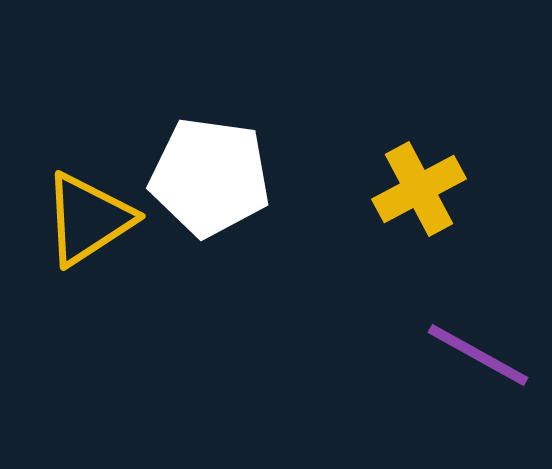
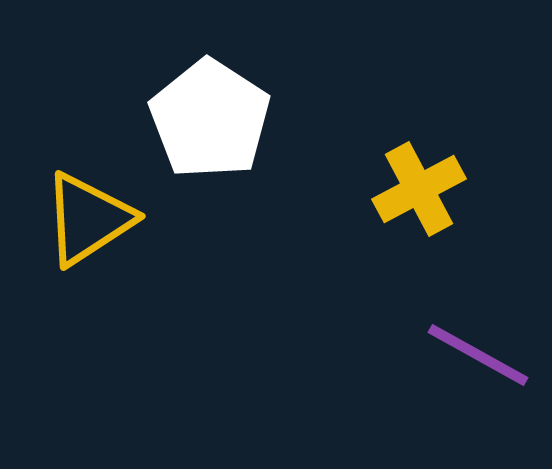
white pentagon: moved 58 px up; rotated 25 degrees clockwise
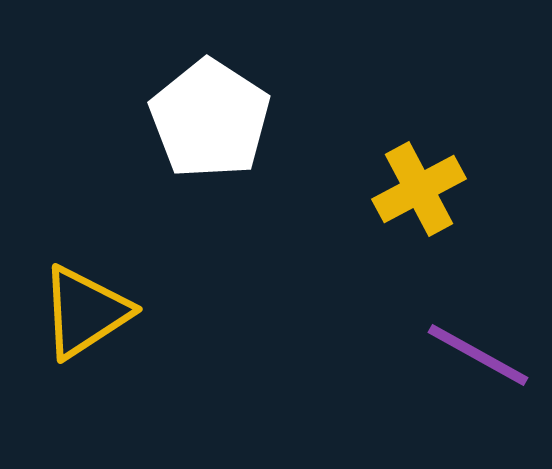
yellow triangle: moved 3 px left, 93 px down
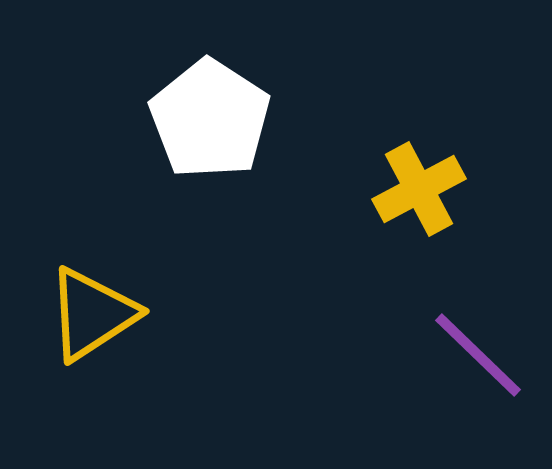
yellow triangle: moved 7 px right, 2 px down
purple line: rotated 15 degrees clockwise
